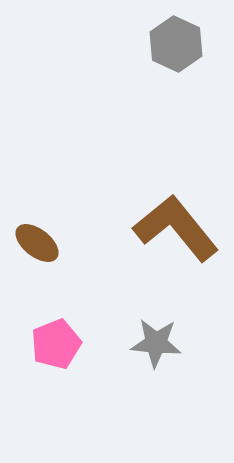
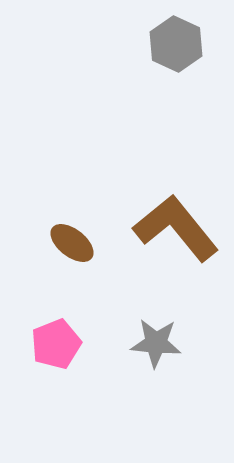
brown ellipse: moved 35 px right
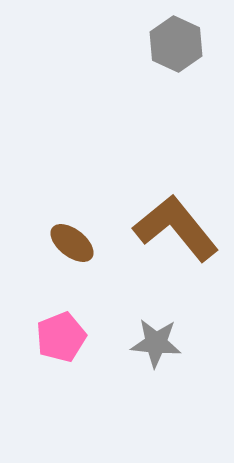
pink pentagon: moved 5 px right, 7 px up
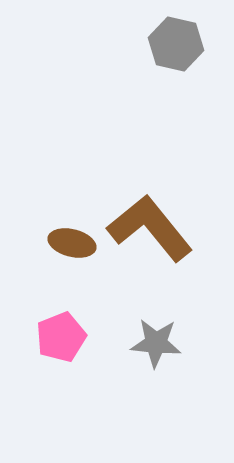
gray hexagon: rotated 12 degrees counterclockwise
brown L-shape: moved 26 px left
brown ellipse: rotated 24 degrees counterclockwise
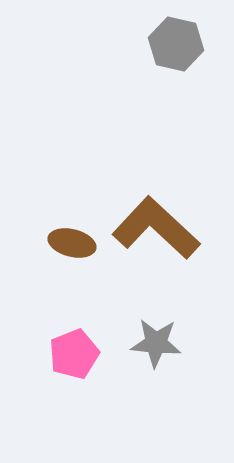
brown L-shape: moved 6 px right; rotated 8 degrees counterclockwise
pink pentagon: moved 13 px right, 17 px down
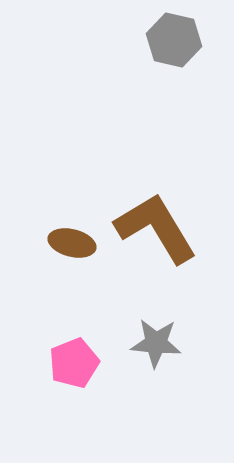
gray hexagon: moved 2 px left, 4 px up
brown L-shape: rotated 16 degrees clockwise
pink pentagon: moved 9 px down
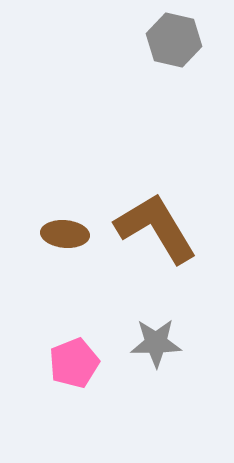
brown ellipse: moved 7 px left, 9 px up; rotated 9 degrees counterclockwise
gray star: rotated 6 degrees counterclockwise
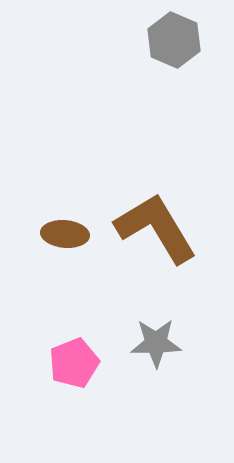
gray hexagon: rotated 10 degrees clockwise
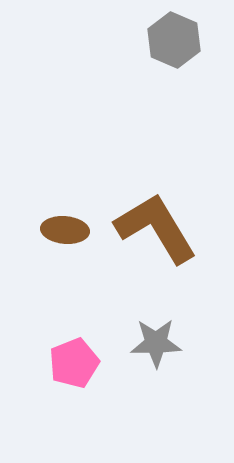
brown ellipse: moved 4 px up
